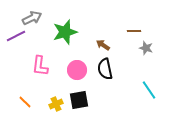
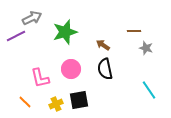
pink L-shape: moved 12 px down; rotated 20 degrees counterclockwise
pink circle: moved 6 px left, 1 px up
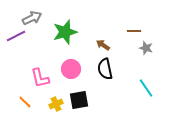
cyan line: moved 3 px left, 2 px up
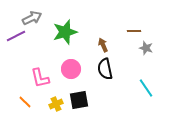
brown arrow: rotated 32 degrees clockwise
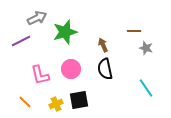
gray arrow: moved 5 px right
purple line: moved 5 px right, 5 px down
pink L-shape: moved 3 px up
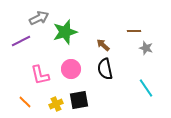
gray arrow: moved 2 px right
brown arrow: rotated 24 degrees counterclockwise
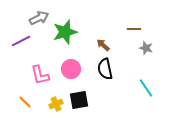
brown line: moved 2 px up
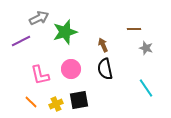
brown arrow: rotated 24 degrees clockwise
orange line: moved 6 px right
